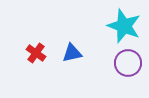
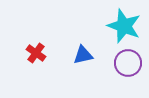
blue triangle: moved 11 px right, 2 px down
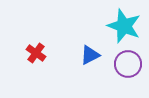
blue triangle: moved 7 px right; rotated 15 degrees counterclockwise
purple circle: moved 1 px down
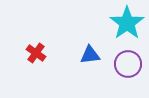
cyan star: moved 3 px right, 3 px up; rotated 16 degrees clockwise
blue triangle: rotated 20 degrees clockwise
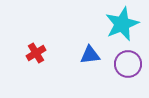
cyan star: moved 5 px left, 1 px down; rotated 12 degrees clockwise
red cross: rotated 24 degrees clockwise
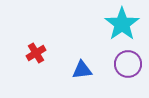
cyan star: rotated 12 degrees counterclockwise
blue triangle: moved 8 px left, 15 px down
